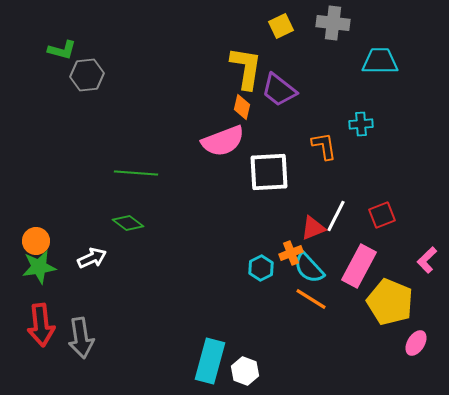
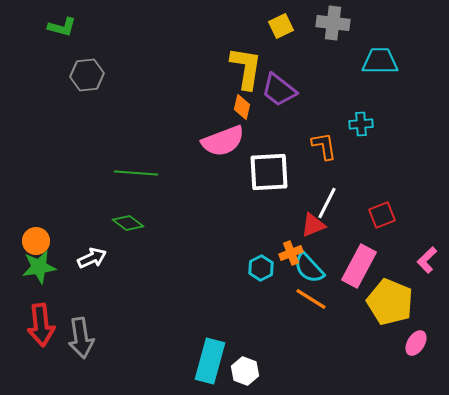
green L-shape: moved 23 px up
white line: moved 9 px left, 13 px up
red triangle: moved 3 px up
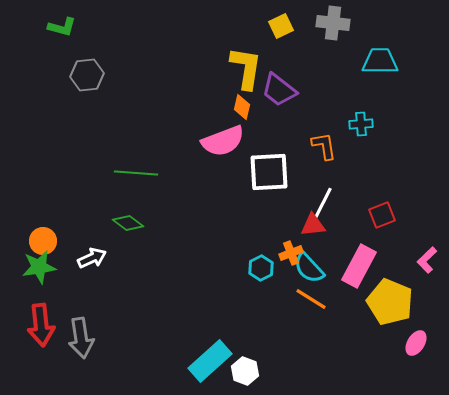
white line: moved 4 px left
red triangle: rotated 16 degrees clockwise
orange circle: moved 7 px right
cyan rectangle: rotated 33 degrees clockwise
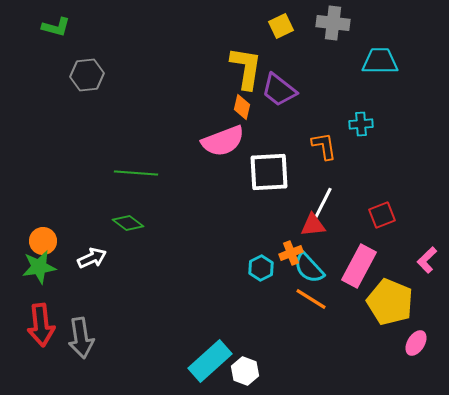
green L-shape: moved 6 px left
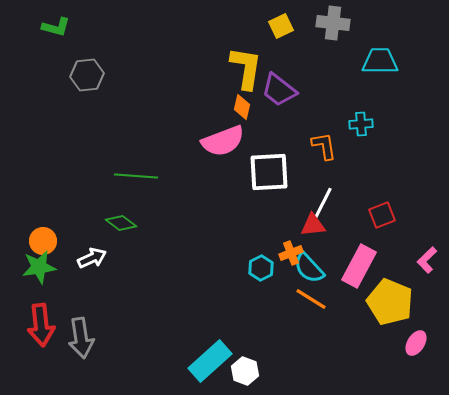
green line: moved 3 px down
green diamond: moved 7 px left
